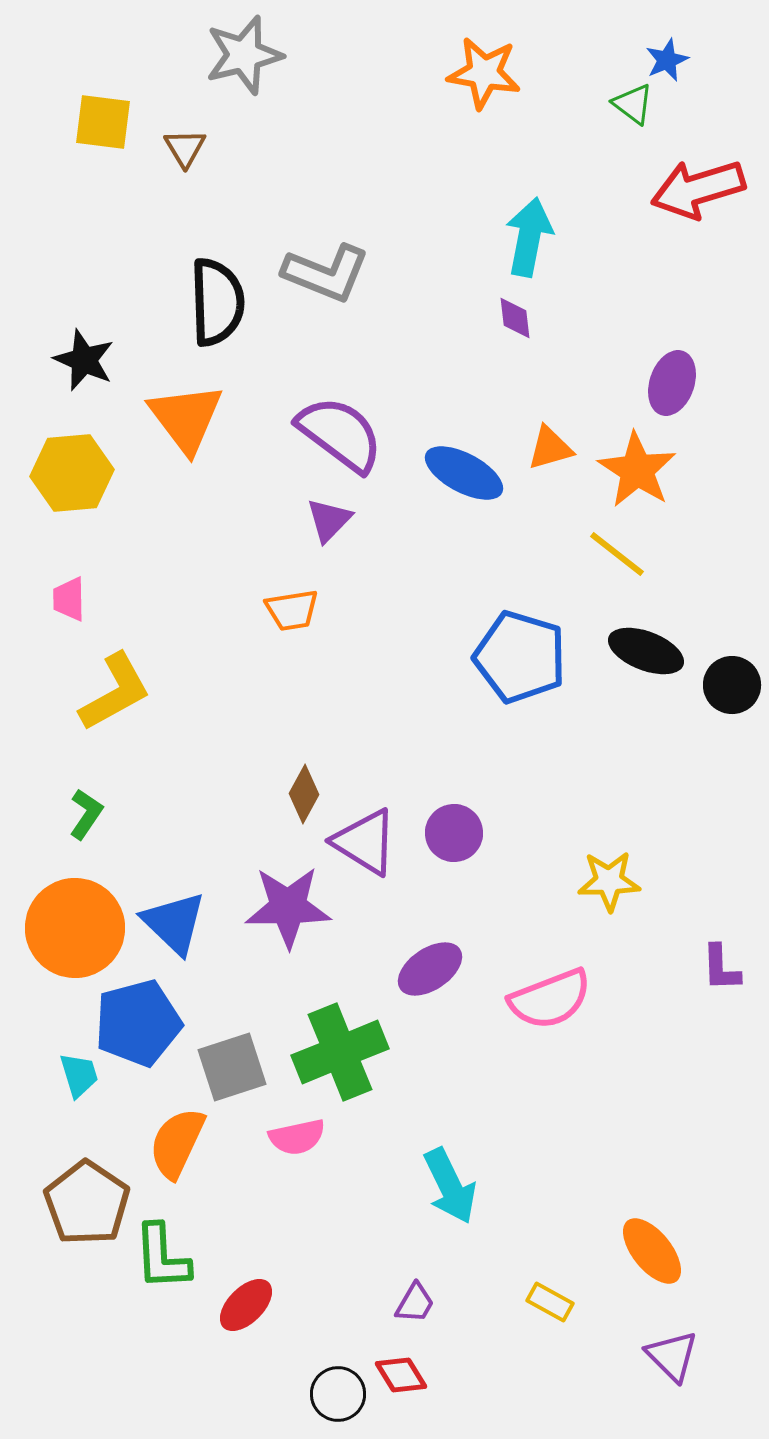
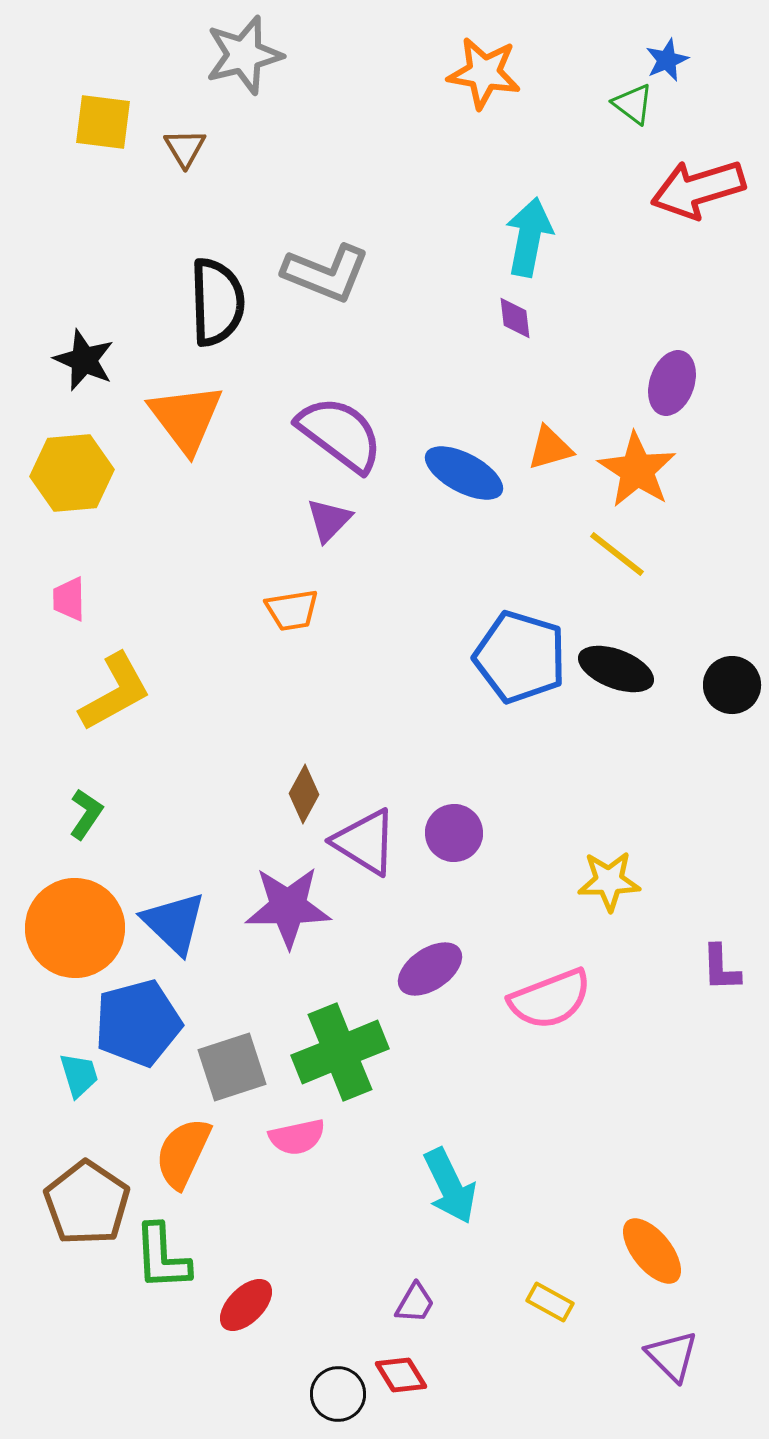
black ellipse at (646, 651): moved 30 px left, 18 px down
orange semicircle at (177, 1143): moved 6 px right, 10 px down
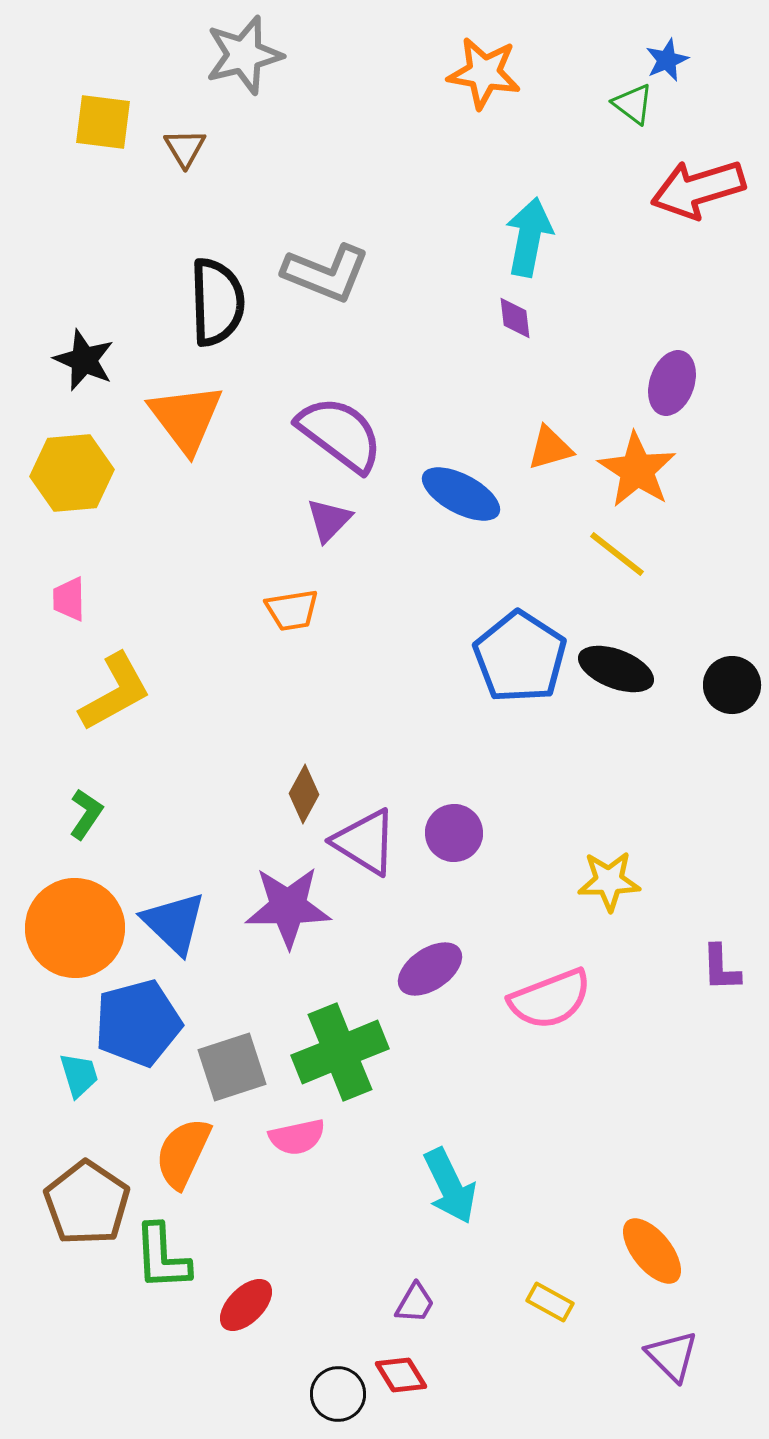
blue ellipse at (464, 473): moved 3 px left, 21 px down
blue pentagon at (520, 657): rotated 16 degrees clockwise
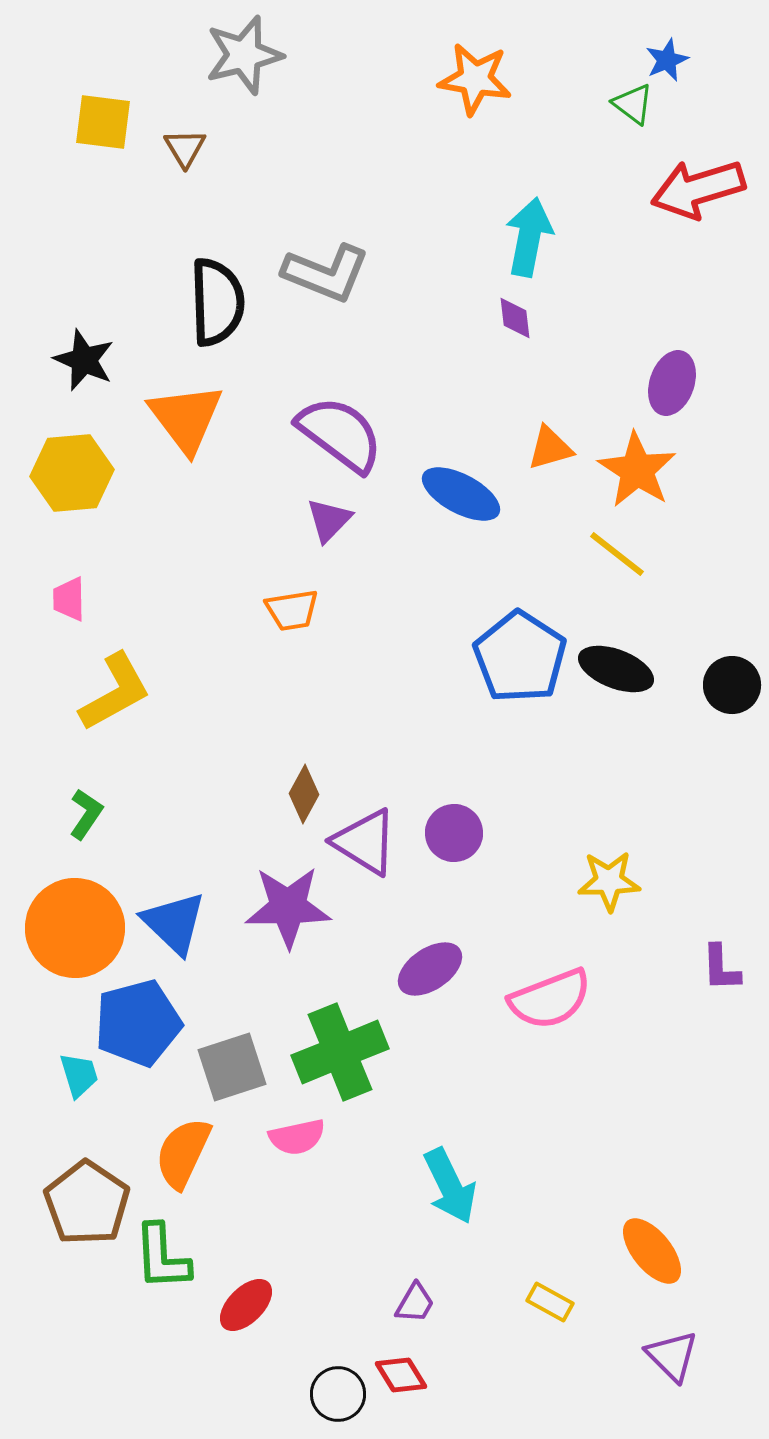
orange star at (484, 73): moved 9 px left, 6 px down
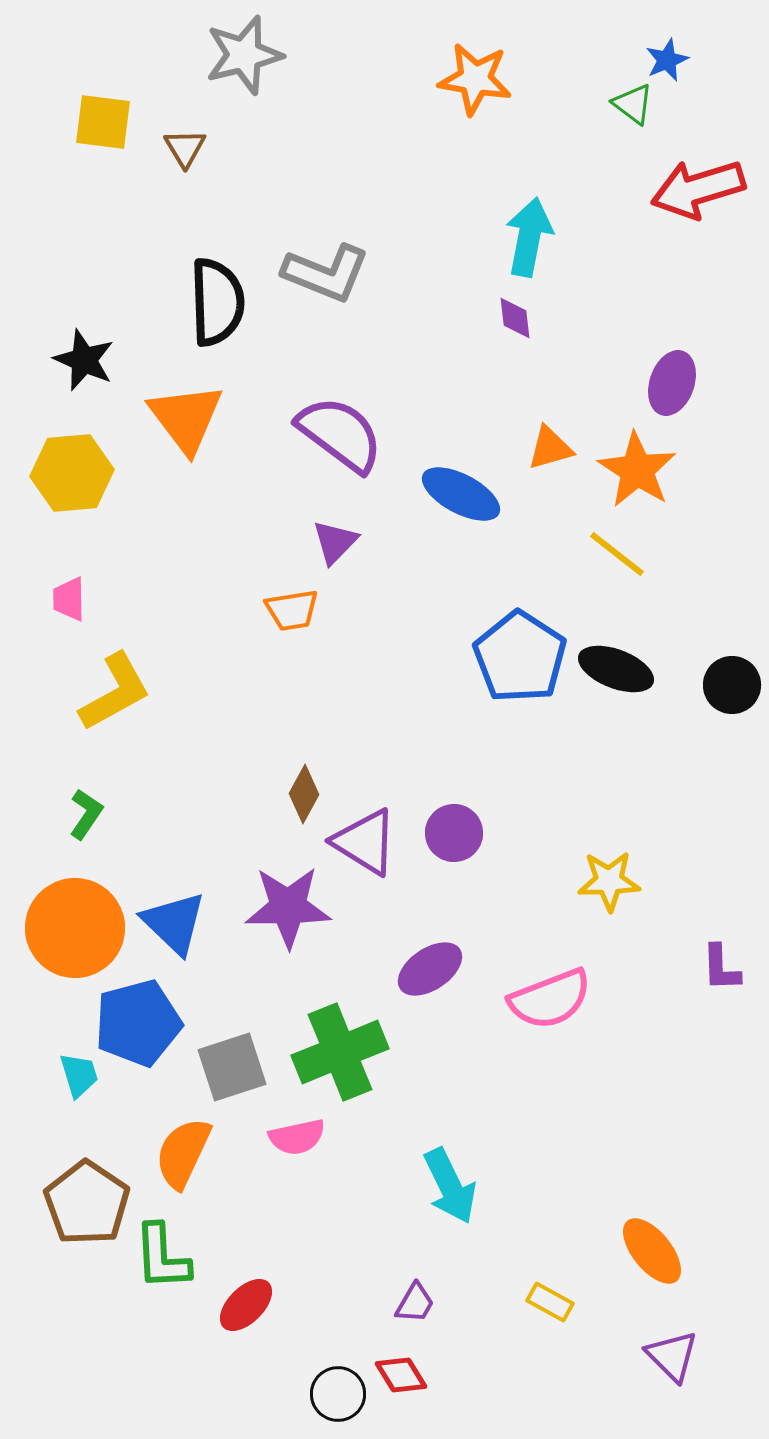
purple triangle at (329, 520): moved 6 px right, 22 px down
